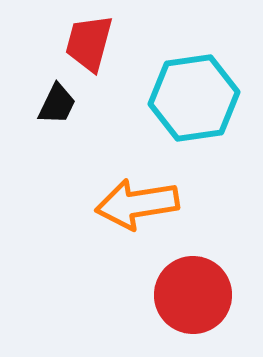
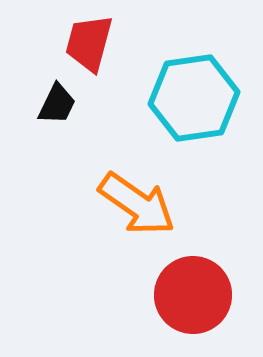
orange arrow: rotated 136 degrees counterclockwise
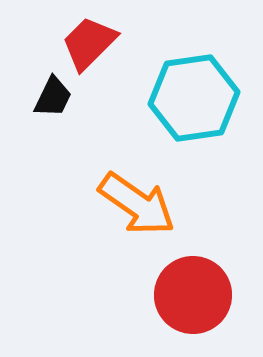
red trapezoid: rotated 30 degrees clockwise
black trapezoid: moved 4 px left, 7 px up
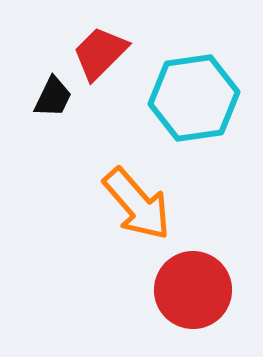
red trapezoid: moved 11 px right, 10 px down
orange arrow: rotated 14 degrees clockwise
red circle: moved 5 px up
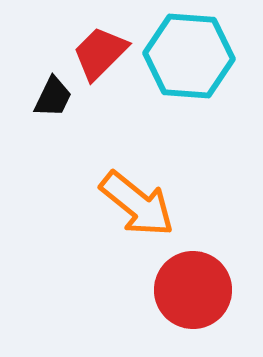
cyan hexagon: moved 5 px left, 42 px up; rotated 12 degrees clockwise
orange arrow: rotated 10 degrees counterclockwise
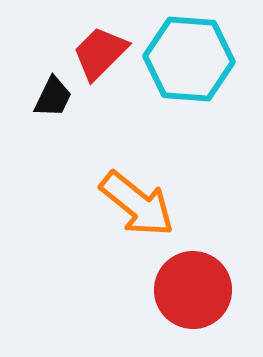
cyan hexagon: moved 3 px down
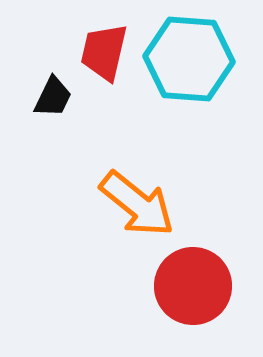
red trapezoid: moved 4 px right, 1 px up; rotated 32 degrees counterclockwise
red circle: moved 4 px up
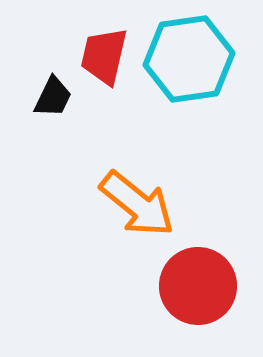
red trapezoid: moved 4 px down
cyan hexagon: rotated 12 degrees counterclockwise
red circle: moved 5 px right
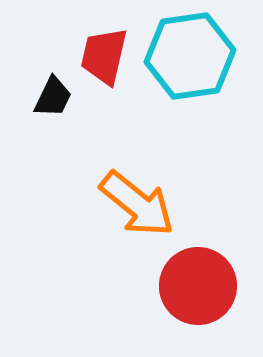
cyan hexagon: moved 1 px right, 3 px up
